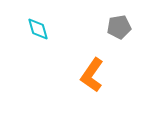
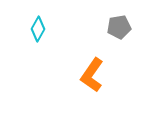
cyan diamond: rotated 45 degrees clockwise
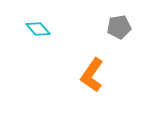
cyan diamond: rotated 70 degrees counterclockwise
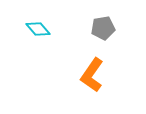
gray pentagon: moved 16 px left, 1 px down
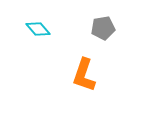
orange L-shape: moved 8 px left; rotated 16 degrees counterclockwise
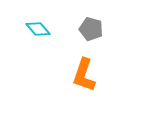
gray pentagon: moved 12 px left, 1 px down; rotated 25 degrees clockwise
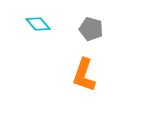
cyan diamond: moved 5 px up
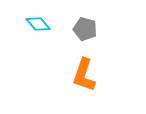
gray pentagon: moved 6 px left
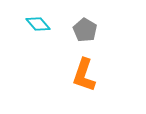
gray pentagon: moved 1 px down; rotated 15 degrees clockwise
